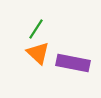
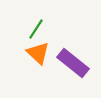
purple rectangle: rotated 28 degrees clockwise
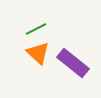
green line: rotated 30 degrees clockwise
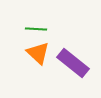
green line: rotated 30 degrees clockwise
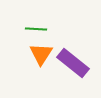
orange triangle: moved 3 px right, 1 px down; rotated 20 degrees clockwise
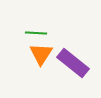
green line: moved 4 px down
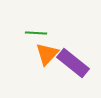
orange triangle: moved 6 px right; rotated 10 degrees clockwise
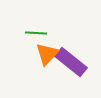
purple rectangle: moved 2 px left, 1 px up
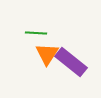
orange triangle: rotated 10 degrees counterclockwise
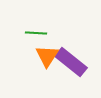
orange triangle: moved 2 px down
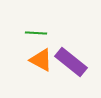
orange triangle: moved 6 px left, 4 px down; rotated 35 degrees counterclockwise
